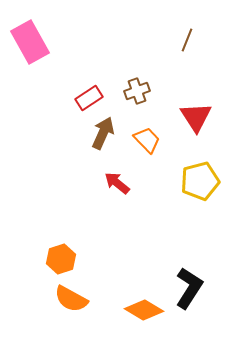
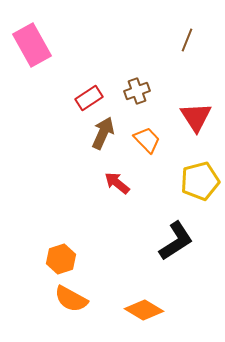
pink rectangle: moved 2 px right, 3 px down
black L-shape: moved 13 px left, 47 px up; rotated 24 degrees clockwise
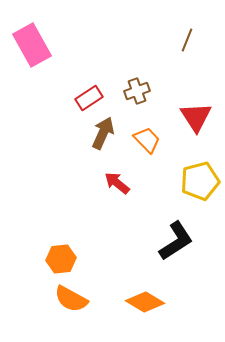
orange hexagon: rotated 12 degrees clockwise
orange diamond: moved 1 px right, 8 px up
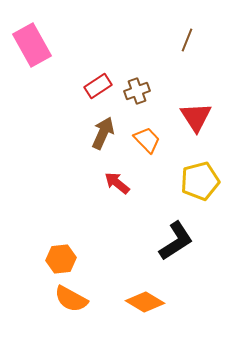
red rectangle: moved 9 px right, 12 px up
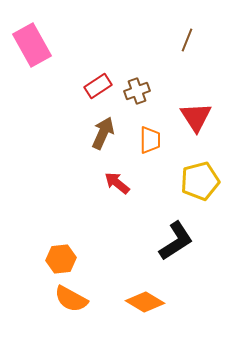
orange trapezoid: moved 3 px right; rotated 44 degrees clockwise
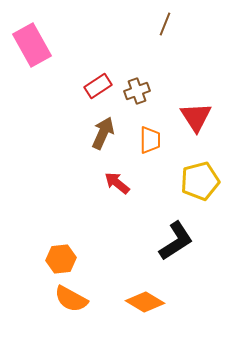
brown line: moved 22 px left, 16 px up
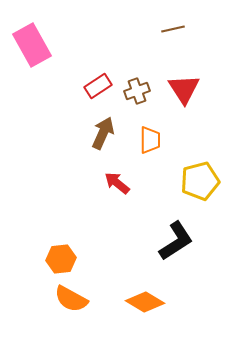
brown line: moved 8 px right, 5 px down; rotated 55 degrees clockwise
red triangle: moved 12 px left, 28 px up
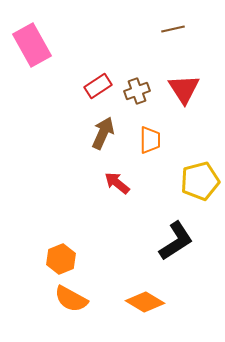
orange hexagon: rotated 16 degrees counterclockwise
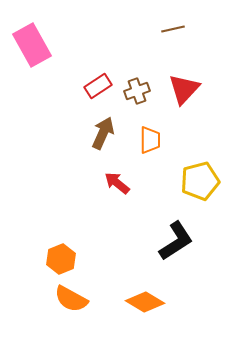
red triangle: rotated 16 degrees clockwise
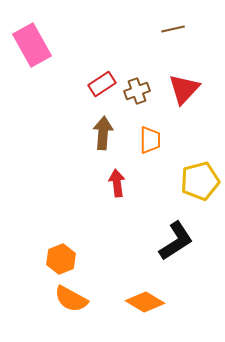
red rectangle: moved 4 px right, 2 px up
brown arrow: rotated 20 degrees counterclockwise
red arrow: rotated 44 degrees clockwise
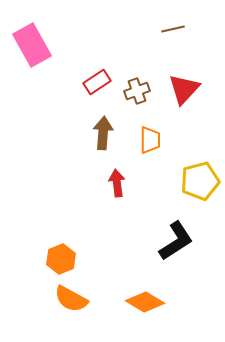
red rectangle: moved 5 px left, 2 px up
